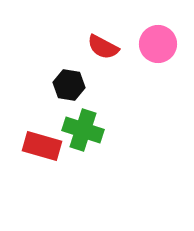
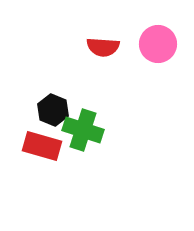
red semicircle: rotated 24 degrees counterclockwise
black hexagon: moved 16 px left, 25 px down; rotated 12 degrees clockwise
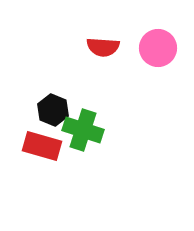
pink circle: moved 4 px down
